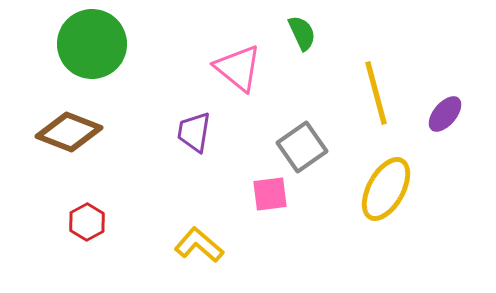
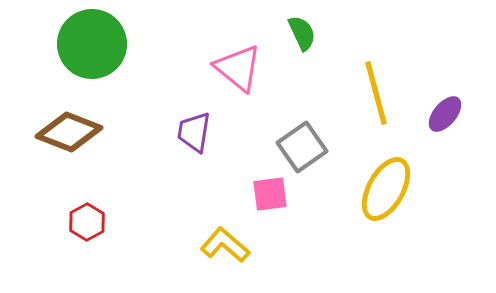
yellow L-shape: moved 26 px right
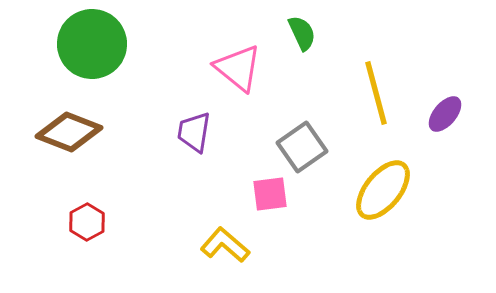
yellow ellipse: moved 3 px left, 1 px down; rotated 10 degrees clockwise
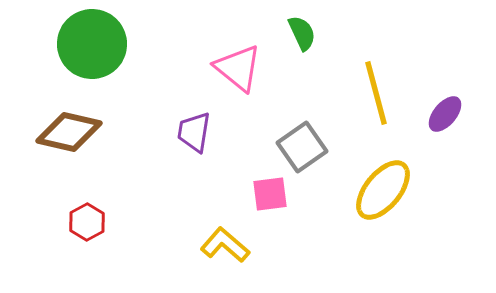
brown diamond: rotated 8 degrees counterclockwise
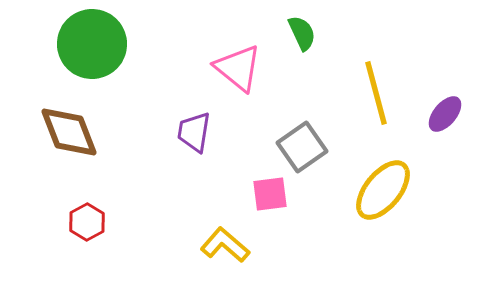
brown diamond: rotated 56 degrees clockwise
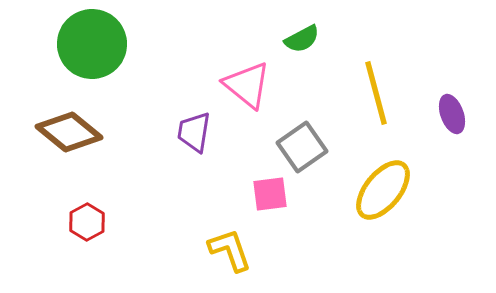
green semicircle: moved 6 px down; rotated 87 degrees clockwise
pink triangle: moved 9 px right, 17 px down
purple ellipse: moved 7 px right; rotated 60 degrees counterclockwise
brown diamond: rotated 30 degrees counterclockwise
yellow L-shape: moved 5 px right, 5 px down; rotated 30 degrees clockwise
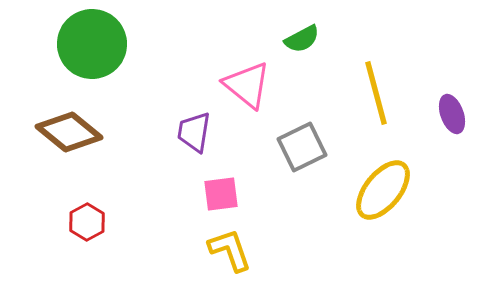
gray square: rotated 9 degrees clockwise
pink square: moved 49 px left
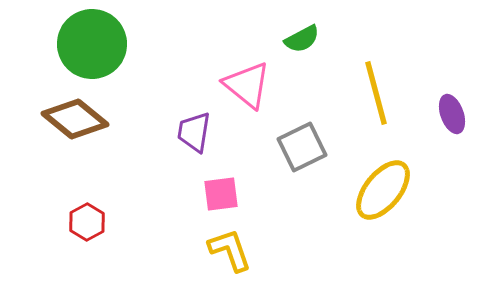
brown diamond: moved 6 px right, 13 px up
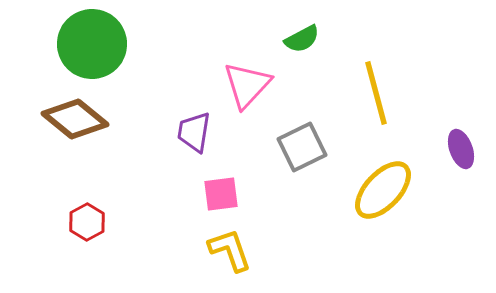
pink triangle: rotated 34 degrees clockwise
purple ellipse: moved 9 px right, 35 px down
yellow ellipse: rotated 4 degrees clockwise
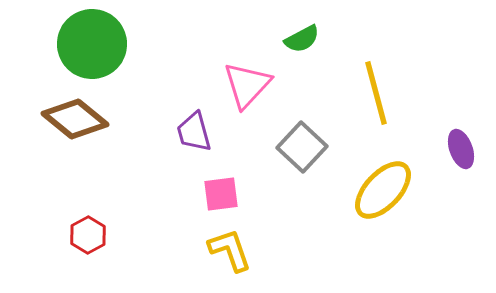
purple trapezoid: rotated 24 degrees counterclockwise
gray square: rotated 21 degrees counterclockwise
red hexagon: moved 1 px right, 13 px down
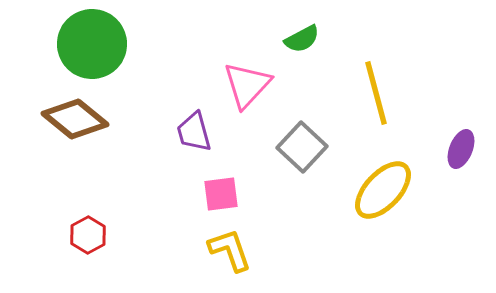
purple ellipse: rotated 42 degrees clockwise
